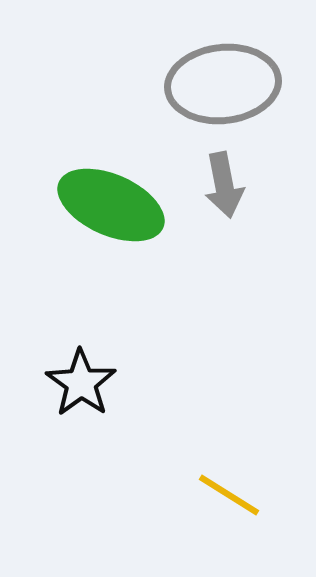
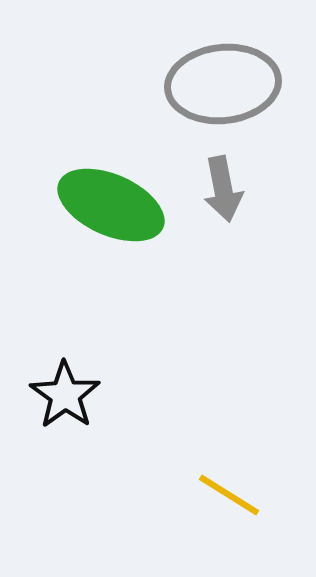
gray arrow: moved 1 px left, 4 px down
black star: moved 16 px left, 12 px down
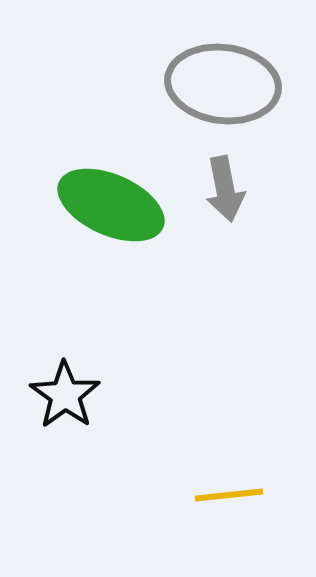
gray ellipse: rotated 13 degrees clockwise
gray arrow: moved 2 px right
yellow line: rotated 38 degrees counterclockwise
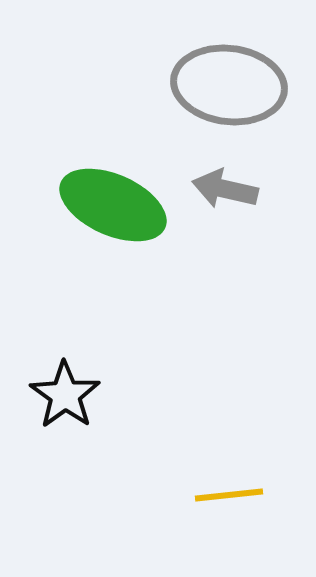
gray ellipse: moved 6 px right, 1 px down
gray arrow: rotated 114 degrees clockwise
green ellipse: moved 2 px right
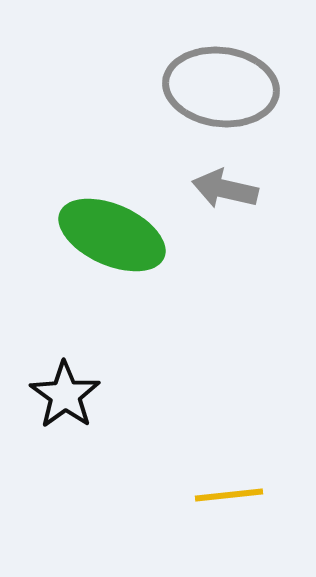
gray ellipse: moved 8 px left, 2 px down
green ellipse: moved 1 px left, 30 px down
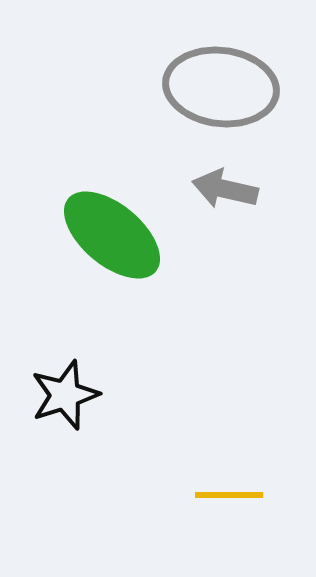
green ellipse: rotated 16 degrees clockwise
black star: rotated 18 degrees clockwise
yellow line: rotated 6 degrees clockwise
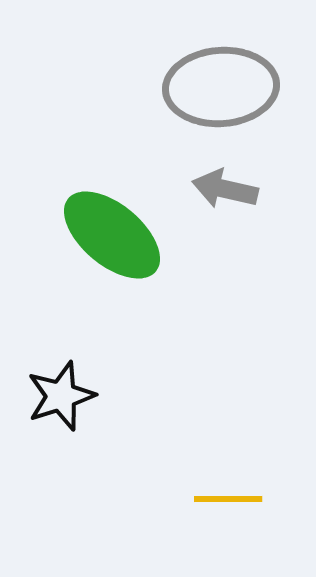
gray ellipse: rotated 11 degrees counterclockwise
black star: moved 4 px left, 1 px down
yellow line: moved 1 px left, 4 px down
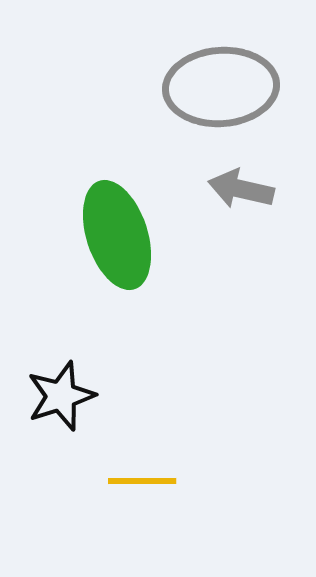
gray arrow: moved 16 px right
green ellipse: moved 5 px right; rotated 32 degrees clockwise
yellow line: moved 86 px left, 18 px up
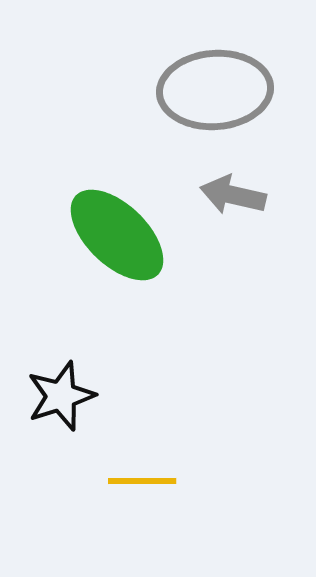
gray ellipse: moved 6 px left, 3 px down
gray arrow: moved 8 px left, 6 px down
green ellipse: rotated 28 degrees counterclockwise
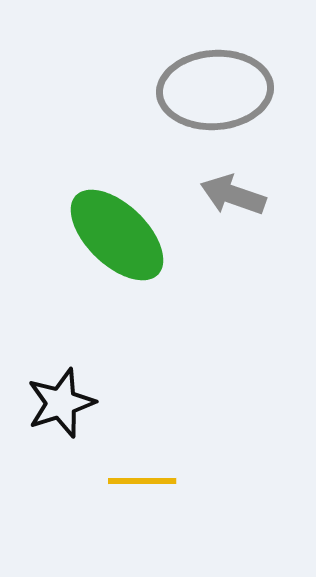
gray arrow: rotated 6 degrees clockwise
black star: moved 7 px down
